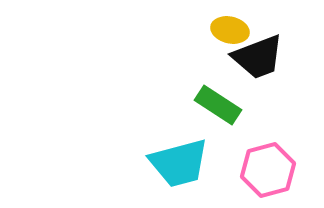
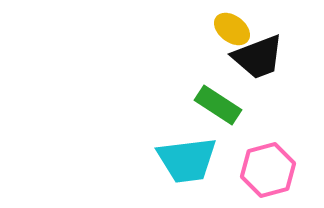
yellow ellipse: moved 2 px right, 1 px up; rotated 24 degrees clockwise
cyan trapezoid: moved 8 px right, 3 px up; rotated 8 degrees clockwise
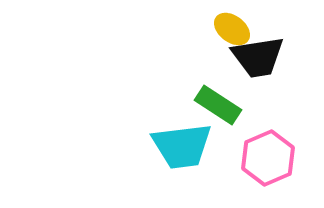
black trapezoid: rotated 12 degrees clockwise
cyan trapezoid: moved 5 px left, 14 px up
pink hexagon: moved 12 px up; rotated 8 degrees counterclockwise
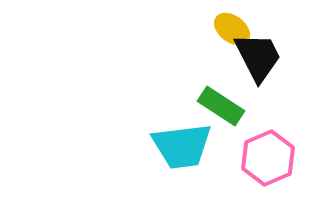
black trapezoid: rotated 108 degrees counterclockwise
green rectangle: moved 3 px right, 1 px down
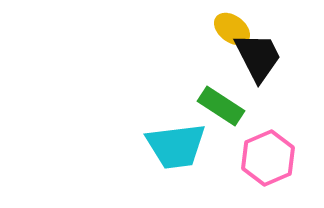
cyan trapezoid: moved 6 px left
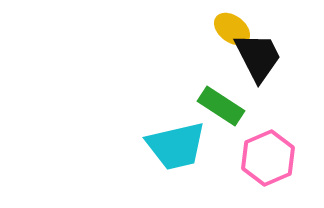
cyan trapezoid: rotated 6 degrees counterclockwise
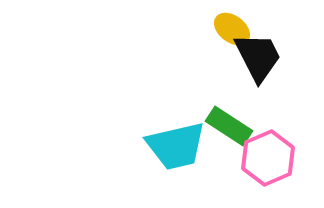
green rectangle: moved 8 px right, 20 px down
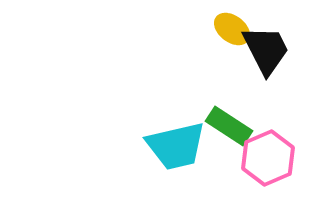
black trapezoid: moved 8 px right, 7 px up
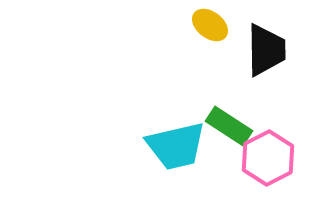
yellow ellipse: moved 22 px left, 4 px up
black trapezoid: rotated 26 degrees clockwise
pink hexagon: rotated 4 degrees counterclockwise
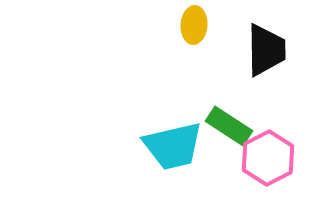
yellow ellipse: moved 16 px left; rotated 57 degrees clockwise
cyan trapezoid: moved 3 px left
